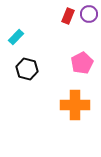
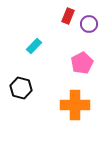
purple circle: moved 10 px down
cyan rectangle: moved 18 px right, 9 px down
black hexagon: moved 6 px left, 19 px down
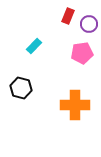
pink pentagon: moved 10 px up; rotated 20 degrees clockwise
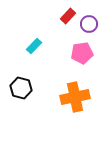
red rectangle: rotated 21 degrees clockwise
orange cross: moved 8 px up; rotated 12 degrees counterclockwise
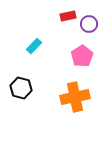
red rectangle: rotated 35 degrees clockwise
pink pentagon: moved 3 px down; rotated 25 degrees counterclockwise
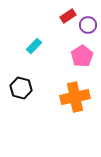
red rectangle: rotated 21 degrees counterclockwise
purple circle: moved 1 px left, 1 px down
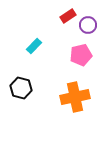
pink pentagon: moved 1 px left, 1 px up; rotated 20 degrees clockwise
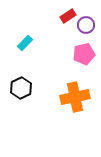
purple circle: moved 2 px left
cyan rectangle: moved 9 px left, 3 px up
pink pentagon: moved 3 px right, 1 px up
black hexagon: rotated 20 degrees clockwise
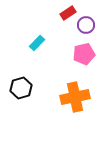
red rectangle: moved 3 px up
cyan rectangle: moved 12 px right
black hexagon: rotated 10 degrees clockwise
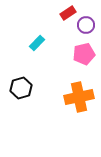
orange cross: moved 4 px right
